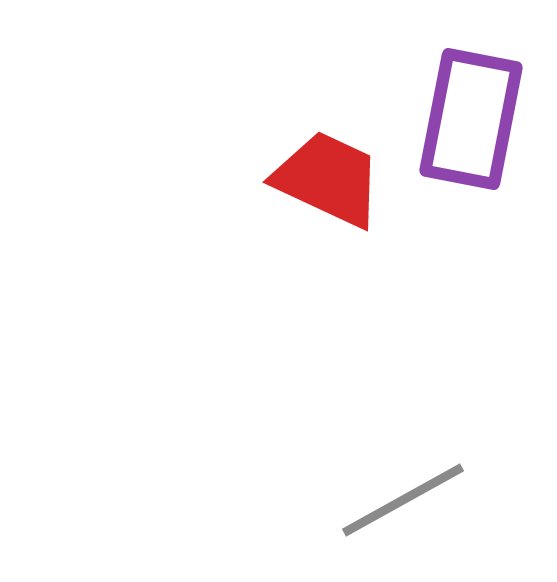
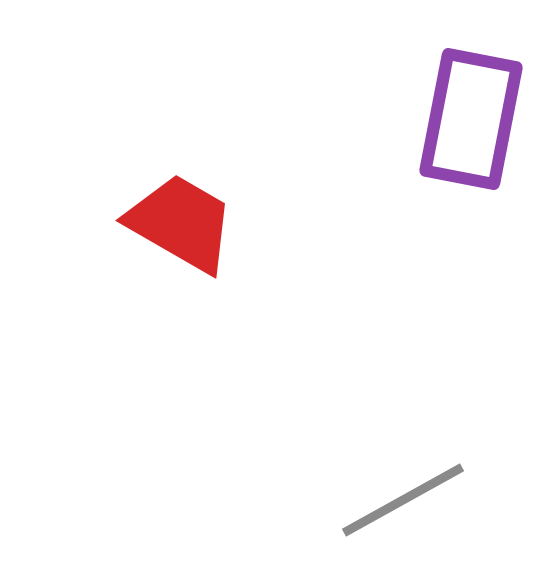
red trapezoid: moved 147 px left, 44 px down; rotated 5 degrees clockwise
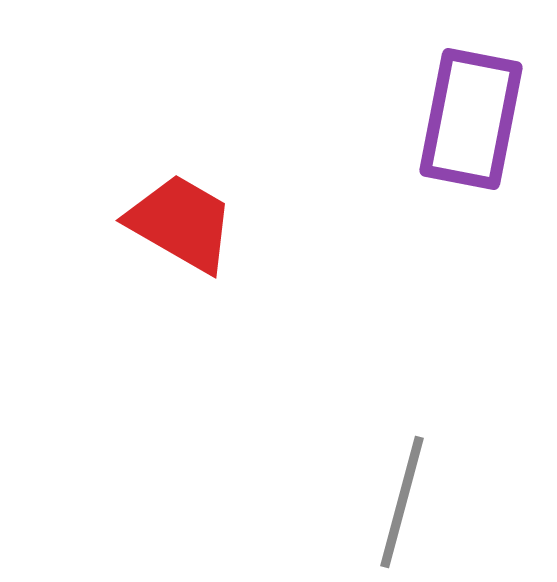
gray line: moved 1 px left, 2 px down; rotated 46 degrees counterclockwise
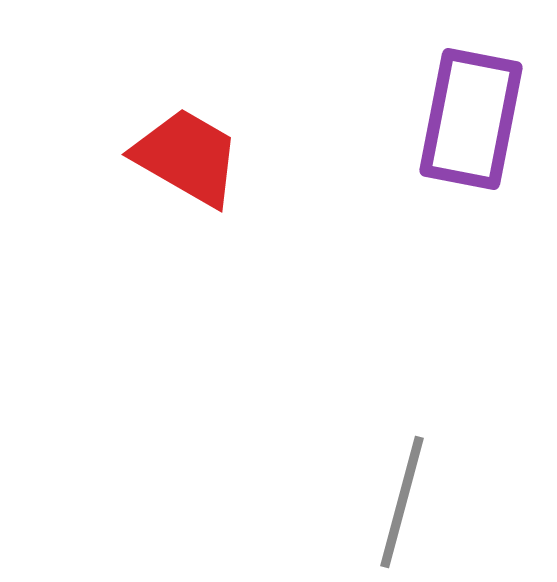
red trapezoid: moved 6 px right, 66 px up
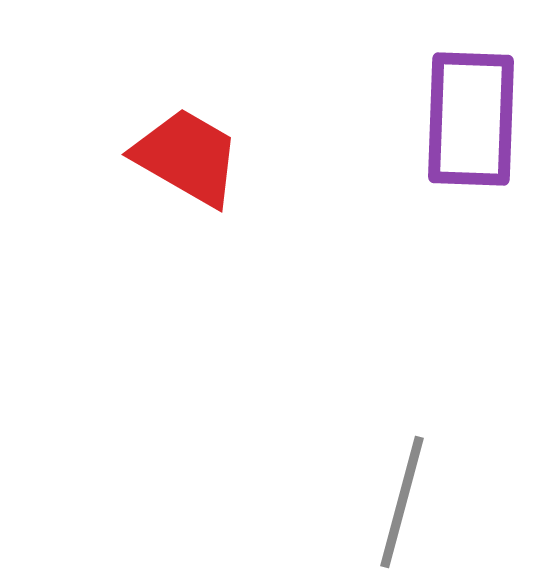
purple rectangle: rotated 9 degrees counterclockwise
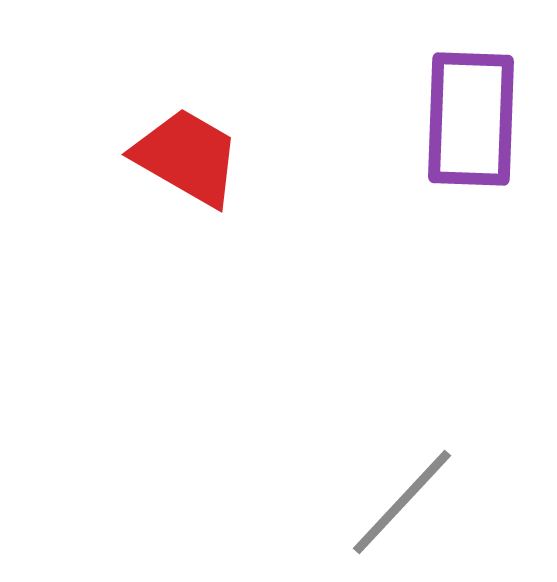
gray line: rotated 28 degrees clockwise
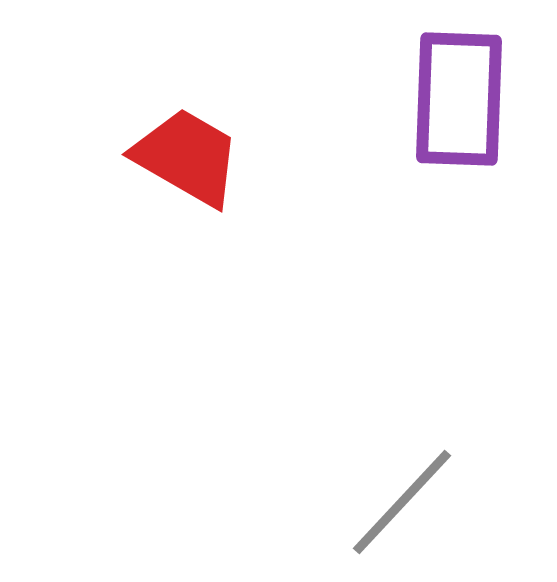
purple rectangle: moved 12 px left, 20 px up
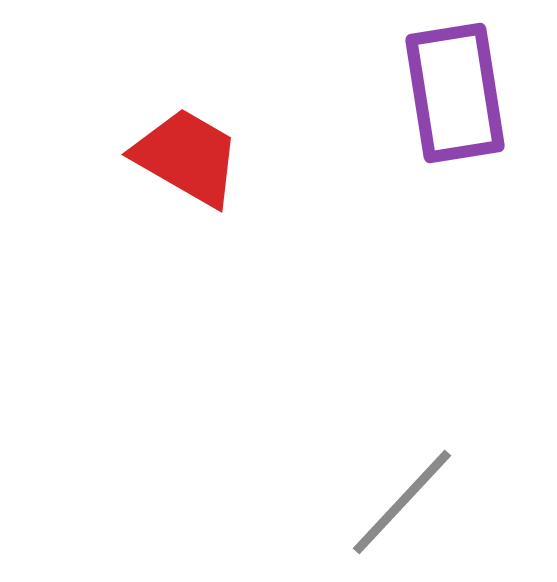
purple rectangle: moved 4 px left, 6 px up; rotated 11 degrees counterclockwise
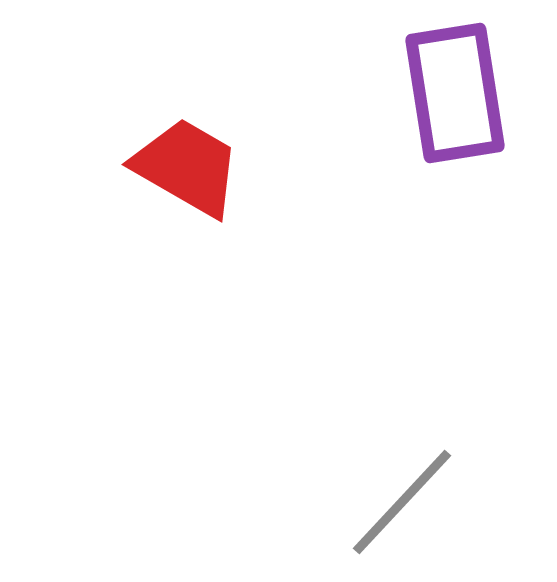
red trapezoid: moved 10 px down
